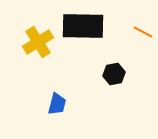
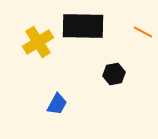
blue trapezoid: rotated 15 degrees clockwise
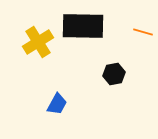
orange line: rotated 12 degrees counterclockwise
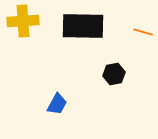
yellow cross: moved 15 px left, 21 px up; rotated 28 degrees clockwise
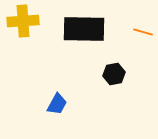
black rectangle: moved 1 px right, 3 px down
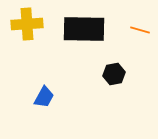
yellow cross: moved 4 px right, 3 px down
orange line: moved 3 px left, 2 px up
blue trapezoid: moved 13 px left, 7 px up
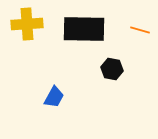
black hexagon: moved 2 px left, 5 px up; rotated 20 degrees clockwise
blue trapezoid: moved 10 px right
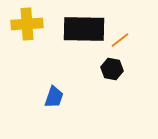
orange line: moved 20 px left, 10 px down; rotated 54 degrees counterclockwise
blue trapezoid: rotated 10 degrees counterclockwise
